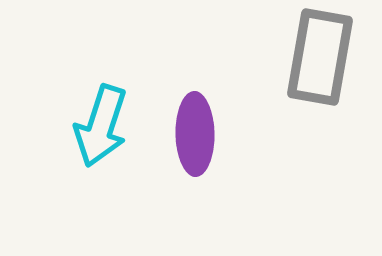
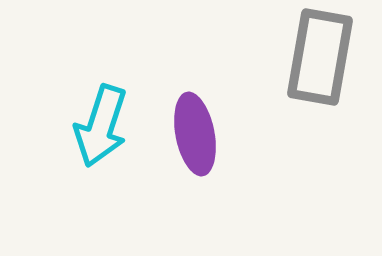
purple ellipse: rotated 10 degrees counterclockwise
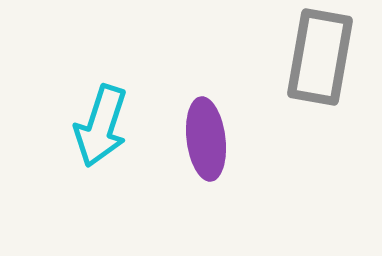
purple ellipse: moved 11 px right, 5 px down; rotated 4 degrees clockwise
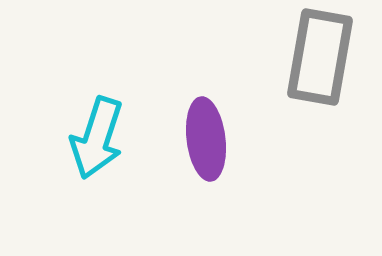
cyan arrow: moved 4 px left, 12 px down
